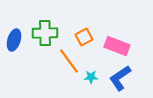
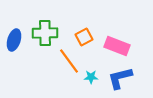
blue L-shape: rotated 20 degrees clockwise
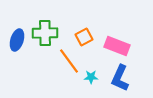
blue ellipse: moved 3 px right
blue L-shape: rotated 52 degrees counterclockwise
